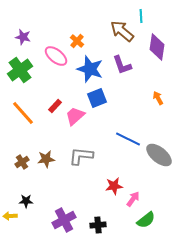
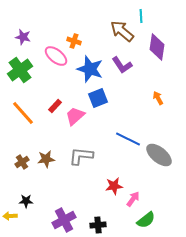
orange cross: moved 3 px left; rotated 24 degrees counterclockwise
purple L-shape: rotated 15 degrees counterclockwise
blue square: moved 1 px right
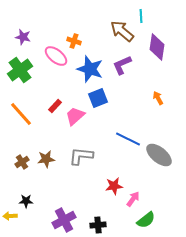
purple L-shape: rotated 100 degrees clockwise
orange line: moved 2 px left, 1 px down
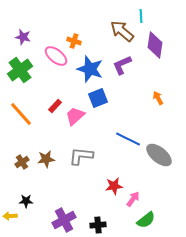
purple diamond: moved 2 px left, 2 px up
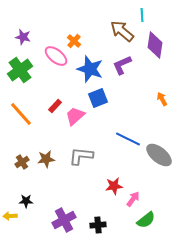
cyan line: moved 1 px right, 1 px up
orange cross: rotated 24 degrees clockwise
orange arrow: moved 4 px right, 1 px down
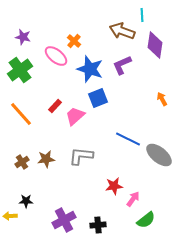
brown arrow: rotated 20 degrees counterclockwise
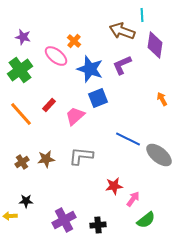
red rectangle: moved 6 px left, 1 px up
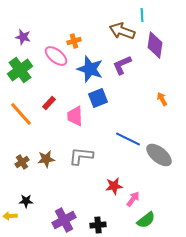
orange cross: rotated 32 degrees clockwise
red rectangle: moved 2 px up
pink trapezoid: rotated 50 degrees counterclockwise
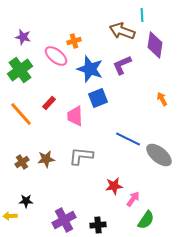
green semicircle: rotated 18 degrees counterclockwise
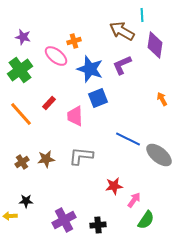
brown arrow: rotated 10 degrees clockwise
pink arrow: moved 1 px right, 1 px down
